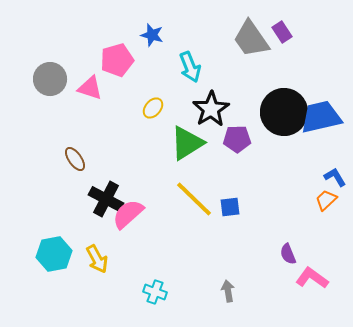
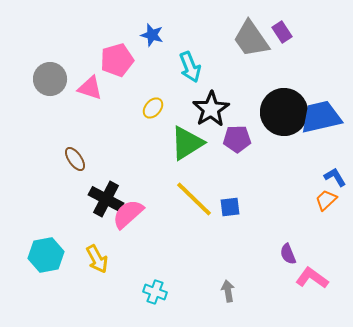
cyan hexagon: moved 8 px left, 1 px down
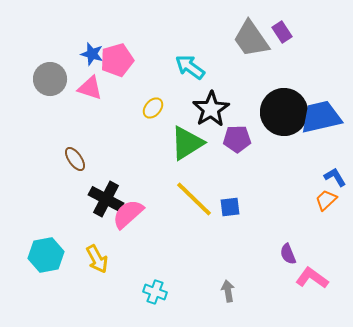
blue star: moved 60 px left, 19 px down
cyan arrow: rotated 148 degrees clockwise
